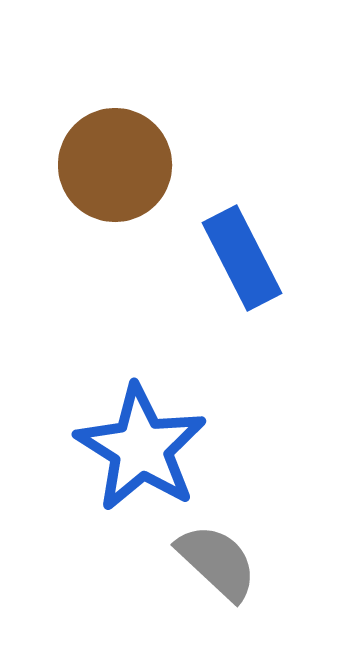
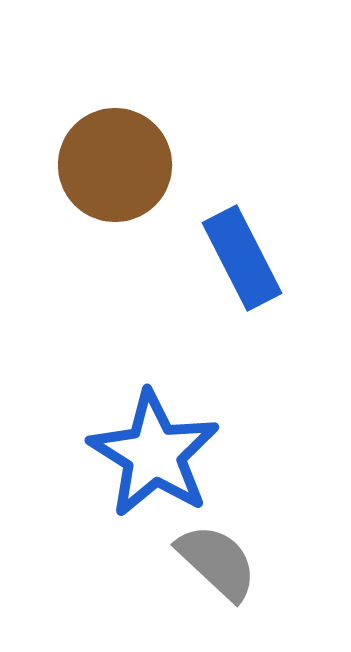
blue star: moved 13 px right, 6 px down
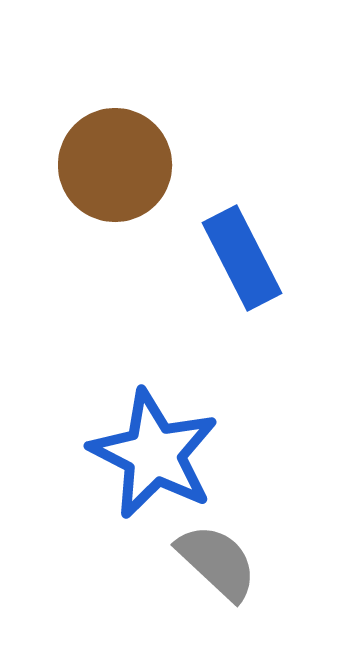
blue star: rotated 5 degrees counterclockwise
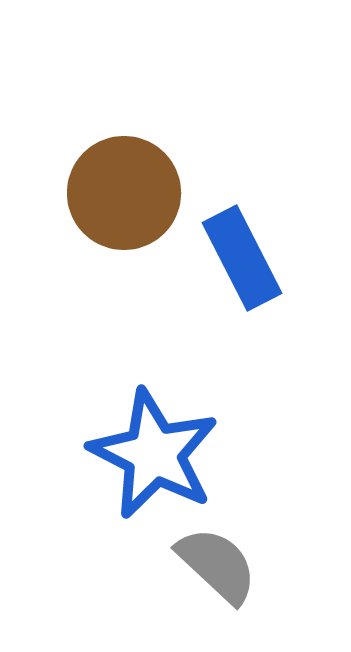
brown circle: moved 9 px right, 28 px down
gray semicircle: moved 3 px down
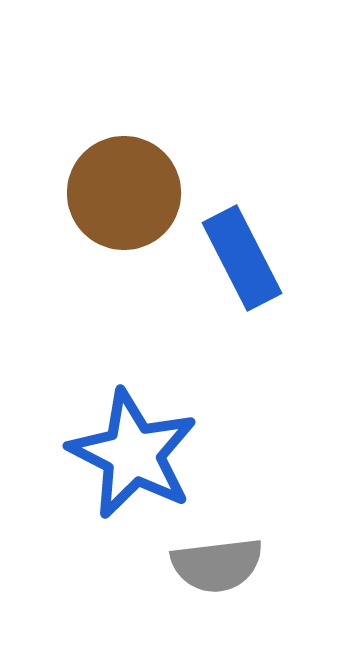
blue star: moved 21 px left
gray semicircle: rotated 130 degrees clockwise
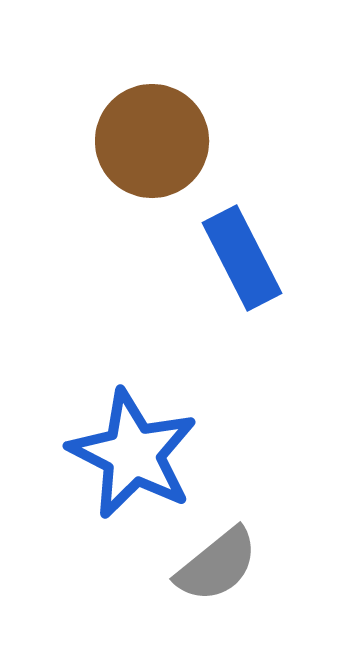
brown circle: moved 28 px right, 52 px up
gray semicircle: rotated 32 degrees counterclockwise
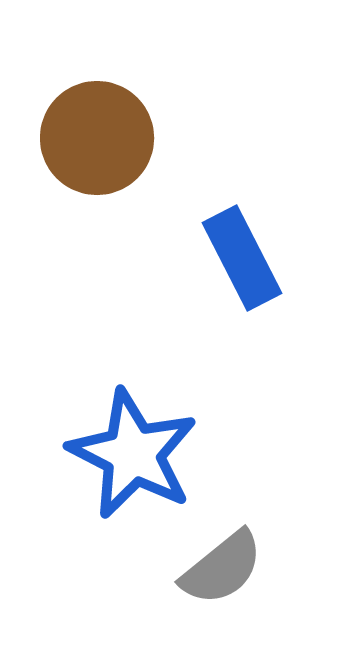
brown circle: moved 55 px left, 3 px up
gray semicircle: moved 5 px right, 3 px down
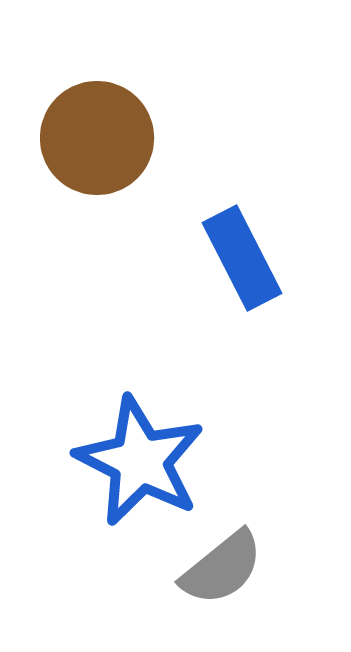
blue star: moved 7 px right, 7 px down
